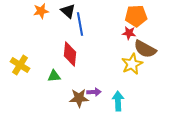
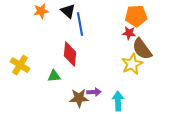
brown semicircle: moved 3 px left; rotated 25 degrees clockwise
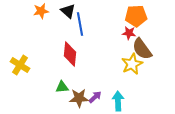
green triangle: moved 8 px right, 11 px down
purple arrow: moved 1 px right, 5 px down; rotated 40 degrees counterclockwise
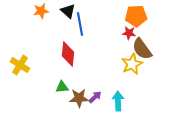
red diamond: moved 2 px left
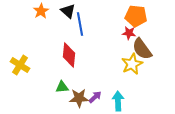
orange star: rotated 21 degrees counterclockwise
orange pentagon: rotated 10 degrees clockwise
red diamond: moved 1 px right, 1 px down
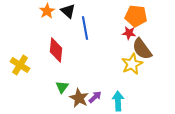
orange star: moved 6 px right
blue line: moved 5 px right, 4 px down
red diamond: moved 13 px left, 5 px up
green triangle: rotated 48 degrees counterclockwise
brown star: rotated 30 degrees clockwise
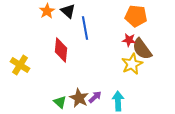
red star: moved 7 px down
red diamond: moved 5 px right
green triangle: moved 2 px left, 15 px down; rotated 24 degrees counterclockwise
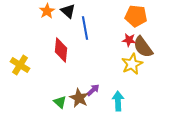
brown semicircle: moved 1 px right, 2 px up
purple arrow: moved 2 px left, 7 px up
